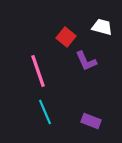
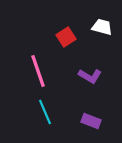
red square: rotated 18 degrees clockwise
purple L-shape: moved 4 px right, 15 px down; rotated 35 degrees counterclockwise
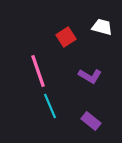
cyan line: moved 5 px right, 6 px up
purple rectangle: rotated 18 degrees clockwise
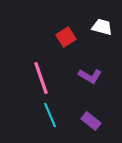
pink line: moved 3 px right, 7 px down
cyan line: moved 9 px down
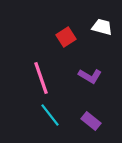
cyan line: rotated 15 degrees counterclockwise
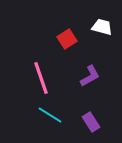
red square: moved 1 px right, 2 px down
purple L-shape: rotated 60 degrees counterclockwise
cyan line: rotated 20 degrees counterclockwise
purple rectangle: moved 1 px down; rotated 18 degrees clockwise
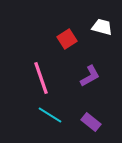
purple rectangle: rotated 18 degrees counterclockwise
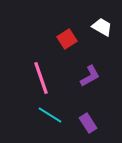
white trapezoid: rotated 15 degrees clockwise
purple rectangle: moved 3 px left, 1 px down; rotated 18 degrees clockwise
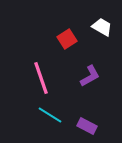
purple rectangle: moved 1 px left, 3 px down; rotated 30 degrees counterclockwise
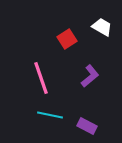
purple L-shape: rotated 10 degrees counterclockwise
cyan line: rotated 20 degrees counterclockwise
